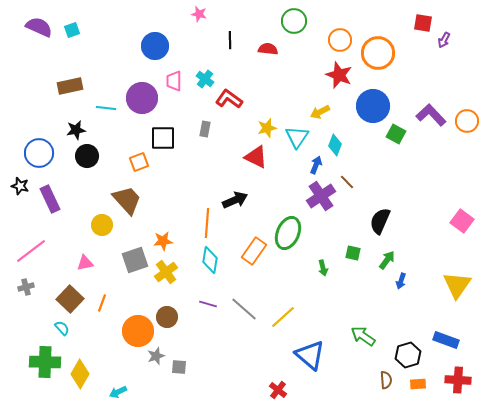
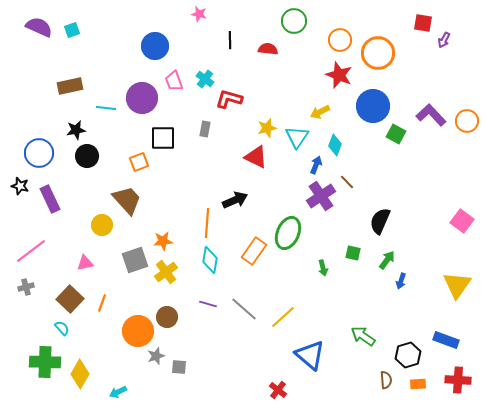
pink trapezoid at (174, 81): rotated 20 degrees counterclockwise
red L-shape at (229, 99): rotated 20 degrees counterclockwise
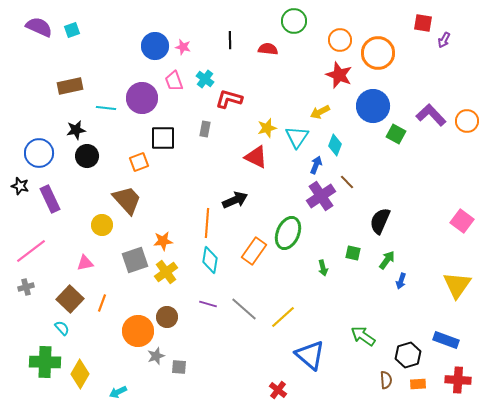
pink star at (199, 14): moved 16 px left, 33 px down
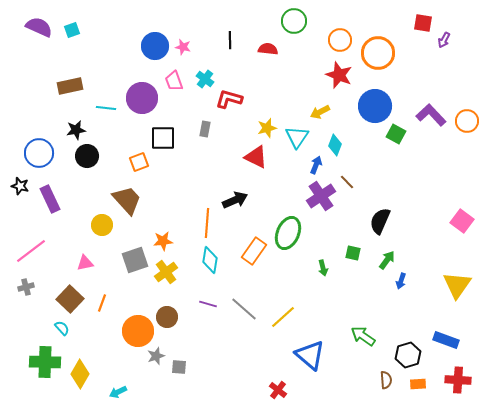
blue circle at (373, 106): moved 2 px right
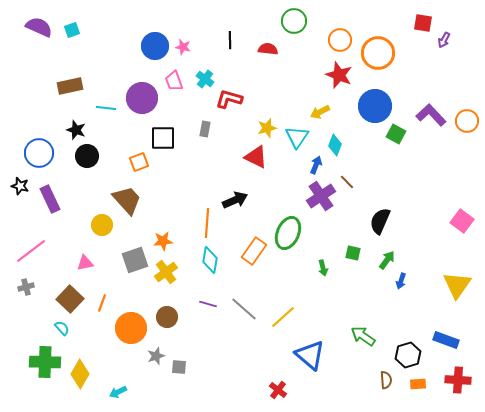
black star at (76, 130): rotated 30 degrees clockwise
orange circle at (138, 331): moved 7 px left, 3 px up
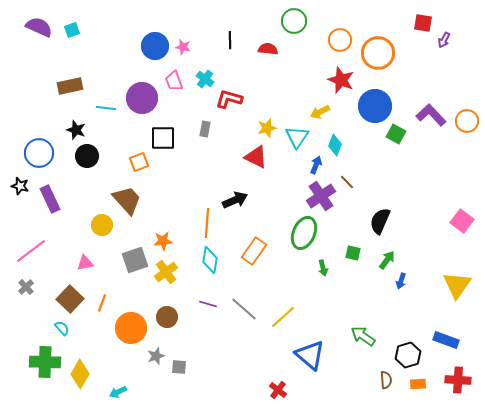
red star at (339, 75): moved 2 px right, 5 px down
green ellipse at (288, 233): moved 16 px right
gray cross at (26, 287): rotated 28 degrees counterclockwise
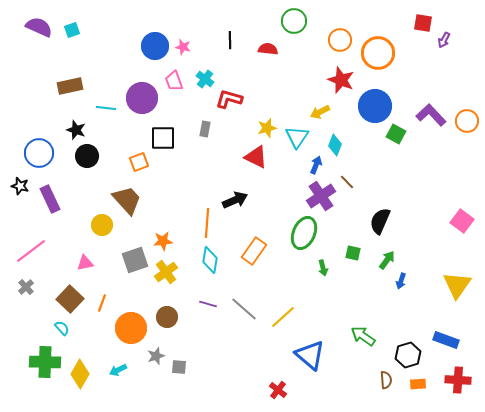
cyan arrow at (118, 392): moved 22 px up
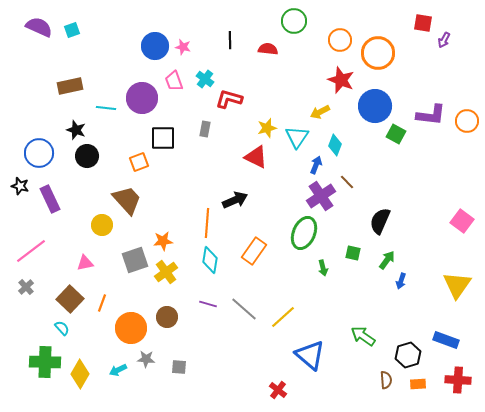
purple L-shape at (431, 115): rotated 140 degrees clockwise
gray star at (156, 356): moved 10 px left, 3 px down; rotated 24 degrees clockwise
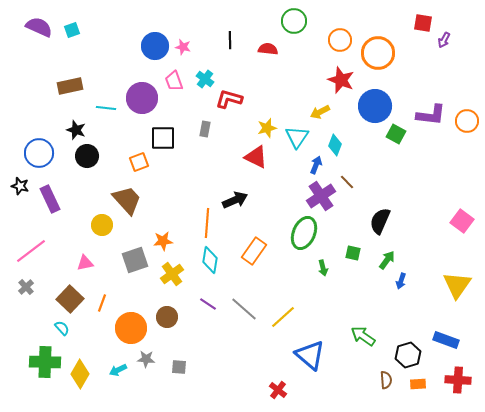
yellow cross at (166, 272): moved 6 px right, 2 px down
purple line at (208, 304): rotated 18 degrees clockwise
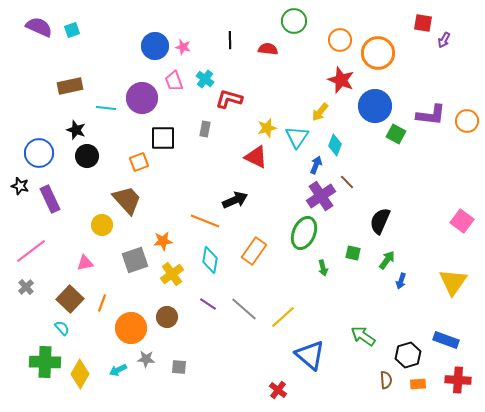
yellow arrow at (320, 112): rotated 24 degrees counterclockwise
orange line at (207, 223): moved 2 px left, 2 px up; rotated 72 degrees counterclockwise
yellow triangle at (457, 285): moved 4 px left, 3 px up
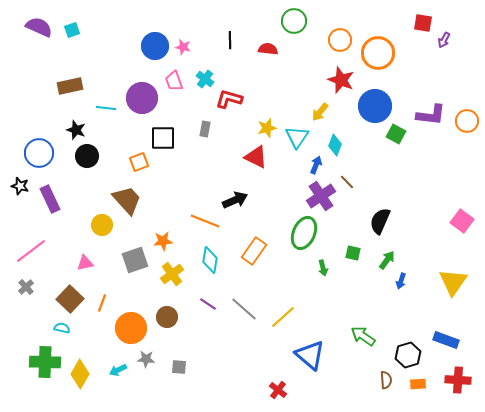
cyan semicircle at (62, 328): rotated 35 degrees counterclockwise
